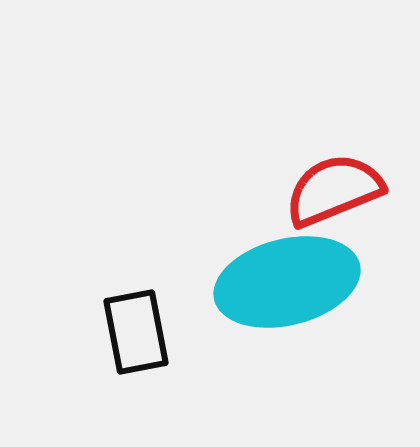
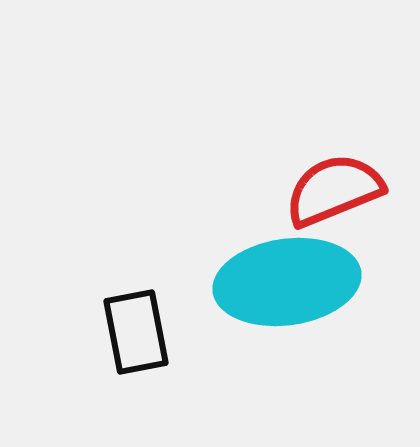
cyan ellipse: rotated 6 degrees clockwise
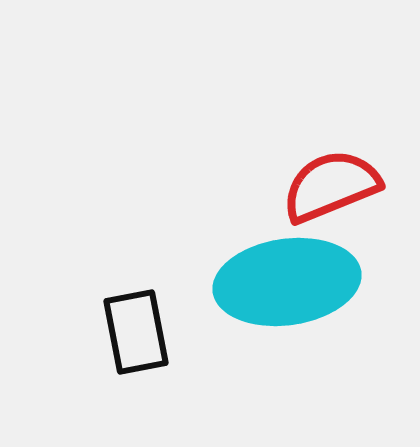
red semicircle: moved 3 px left, 4 px up
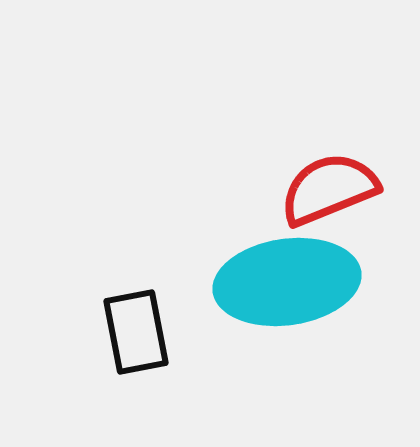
red semicircle: moved 2 px left, 3 px down
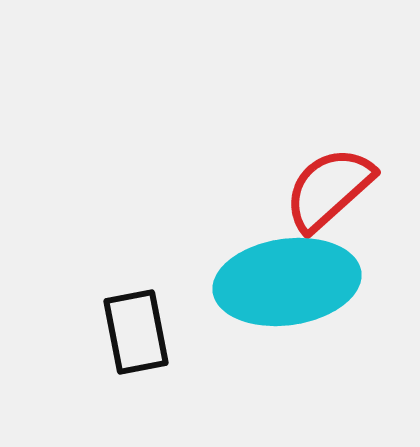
red semicircle: rotated 20 degrees counterclockwise
